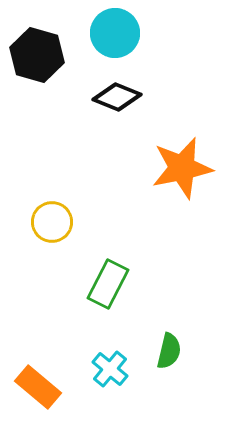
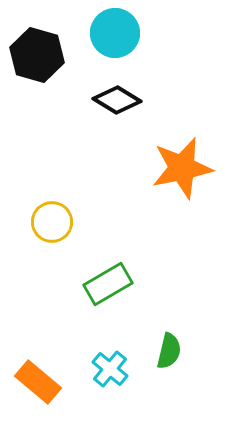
black diamond: moved 3 px down; rotated 9 degrees clockwise
green rectangle: rotated 33 degrees clockwise
orange rectangle: moved 5 px up
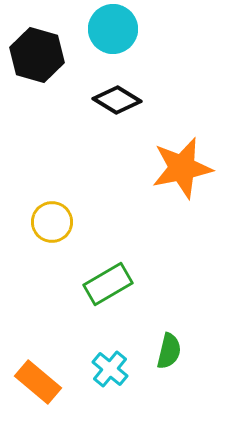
cyan circle: moved 2 px left, 4 px up
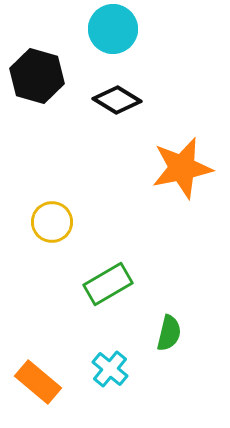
black hexagon: moved 21 px down
green semicircle: moved 18 px up
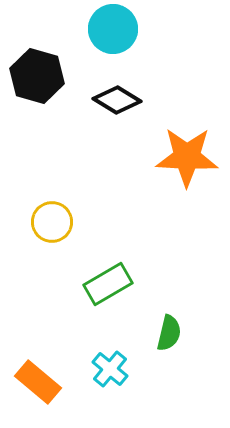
orange star: moved 5 px right, 11 px up; rotated 14 degrees clockwise
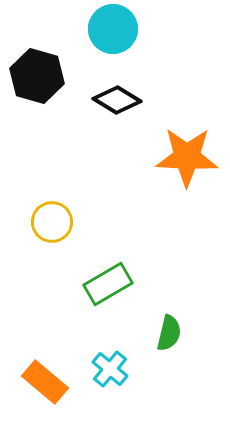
orange rectangle: moved 7 px right
